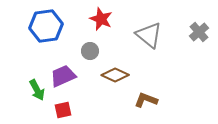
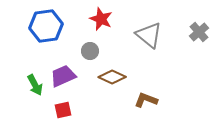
brown diamond: moved 3 px left, 2 px down
green arrow: moved 2 px left, 5 px up
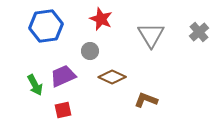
gray triangle: moved 2 px right; rotated 20 degrees clockwise
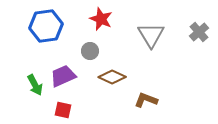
red square: rotated 24 degrees clockwise
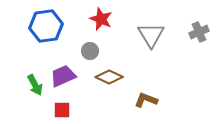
gray cross: rotated 18 degrees clockwise
brown diamond: moved 3 px left
red square: moved 1 px left; rotated 12 degrees counterclockwise
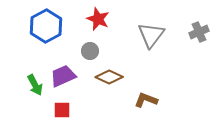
red star: moved 3 px left
blue hexagon: rotated 20 degrees counterclockwise
gray triangle: rotated 8 degrees clockwise
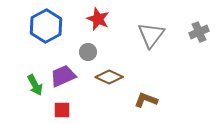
gray circle: moved 2 px left, 1 px down
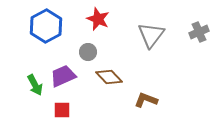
brown diamond: rotated 20 degrees clockwise
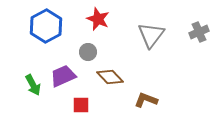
brown diamond: moved 1 px right
green arrow: moved 2 px left
red square: moved 19 px right, 5 px up
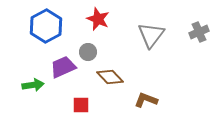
purple trapezoid: moved 9 px up
green arrow: rotated 70 degrees counterclockwise
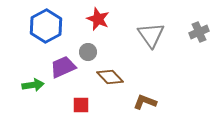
gray triangle: rotated 12 degrees counterclockwise
brown L-shape: moved 1 px left, 2 px down
